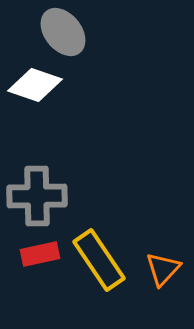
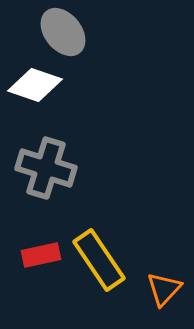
gray cross: moved 9 px right, 28 px up; rotated 18 degrees clockwise
red rectangle: moved 1 px right, 1 px down
orange triangle: moved 1 px right, 20 px down
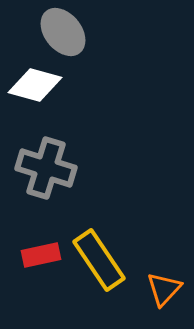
white diamond: rotated 4 degrees counterclockwise
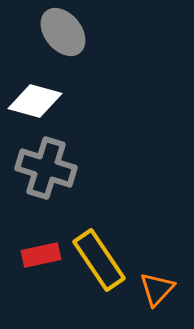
white diamond: moved 16 px down
orange triangle: moved 7 px left
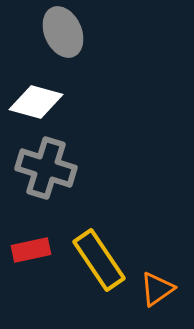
gray ellipse: rotated 15 degrees clockwise
white diamond: moved 1 px right, 1 px down
red rectangle: moved 10 px left, 5 px up
orange triangle: rotated 12 degrees clockwise
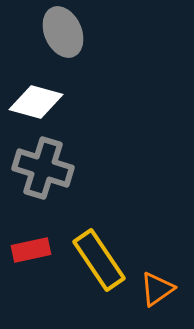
gray cross: moved 3 px left
